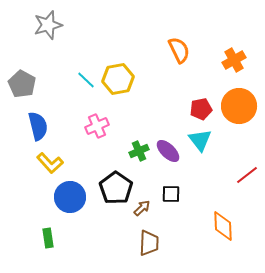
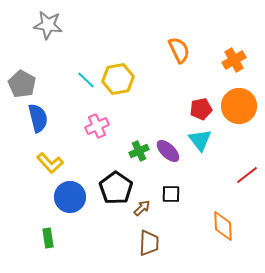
gray star: rotated 24 degrees clockwise
blue semicircle: moved 8 px up
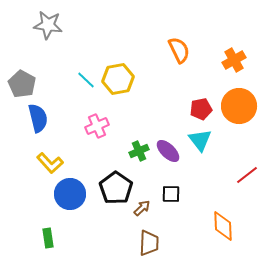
blue circle: moved 3 px up
